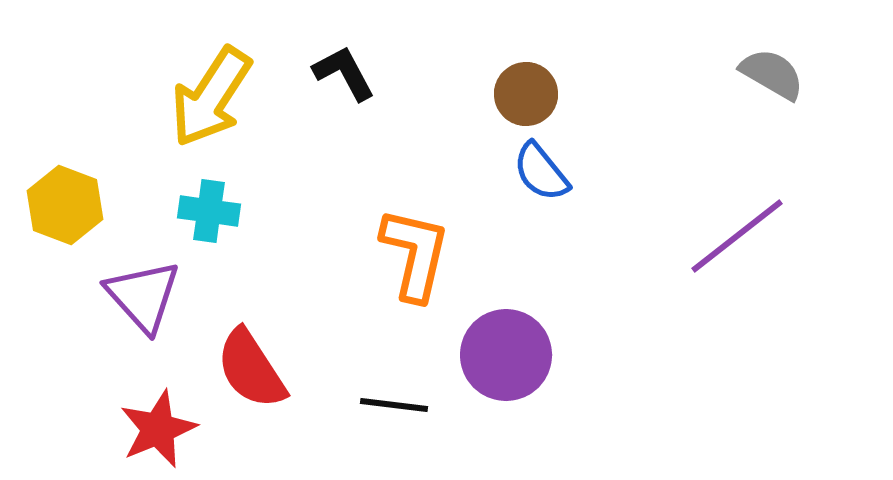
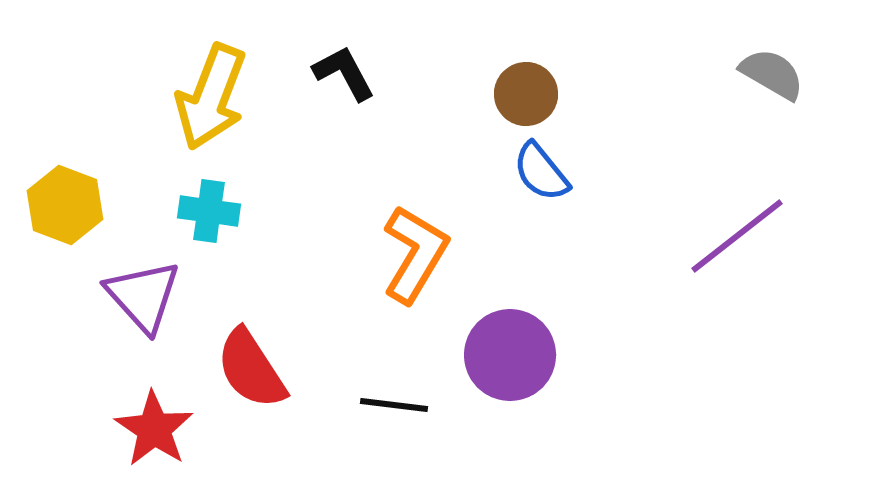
yellow arrow: rotated 12 degrees counterclockwise
orange L-shape: rotated 18 degrees clockwise
purple circle: moved 4 px right
red star: moved 4 px left; rotated 16 degrees counterclockwise
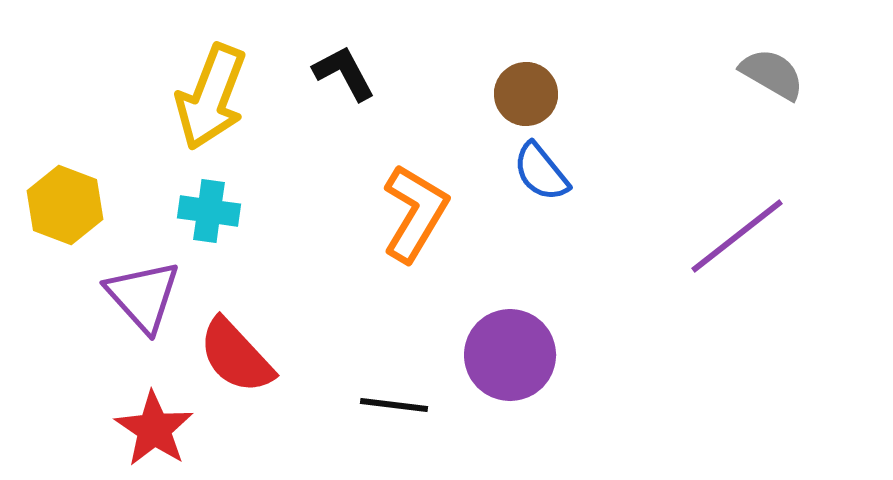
orange L-shape: moved 41 px up
red semicircle: moved 15 px left, 13 px up; rotated 10 degrees counterclockwise
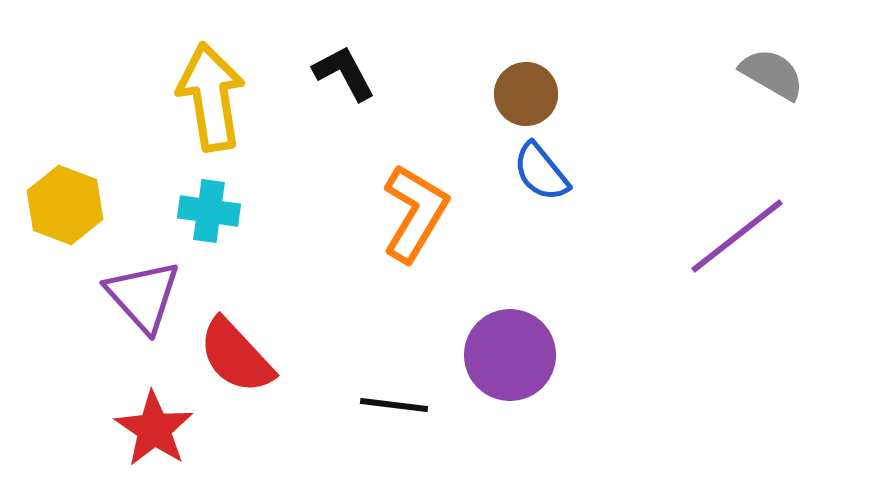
yellow arrow: rotated 150 degrees clockwise
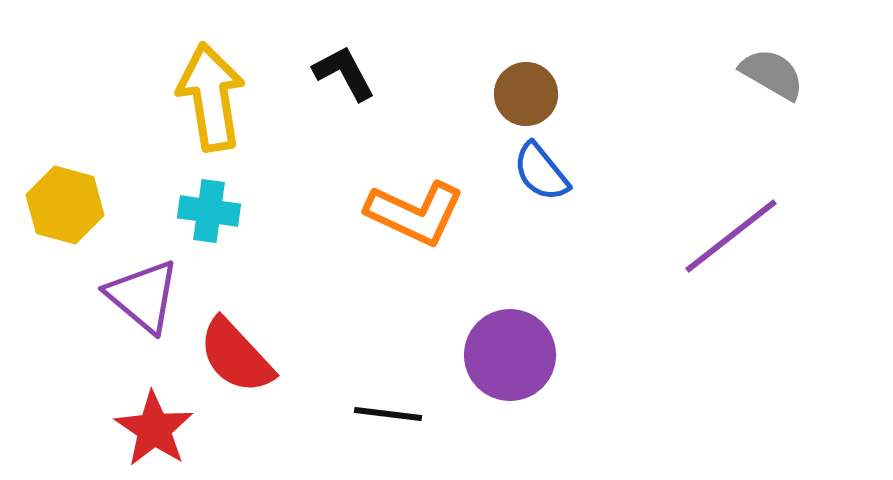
yellow hexagon: rotated 6 degrees counterclockwise
orange L-shape: rotated 84 degrees clockwise
purple line: moved 6 px left
purple triangle: rotated 8 degrees counterclockwise
black line: moved 6 px left, 9 px down
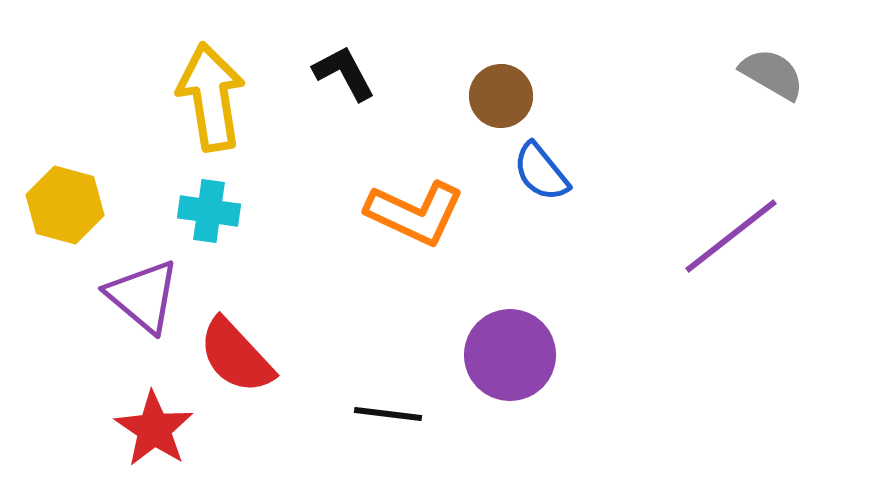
brown circle: moved 25 px left, 2 px down
